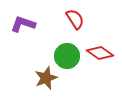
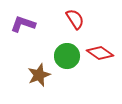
brown star: moved 7 px left, 3 px up
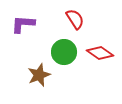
purple L-shape: rotated 15 degrees counterclockwise
green circle: moved 3 px left, 4 px up
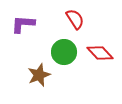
red diamond: rotated 12 degrees clockwise
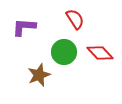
purple L-shape: moved 1 px right, 3 px down
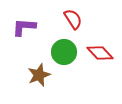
red semicircle: moved 2 px left
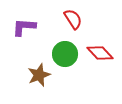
green circle: moved 1 px right, 2 px down
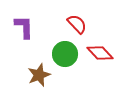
red semicircle: moved 4 px right, 5 px down; rotated 10 degrees counterclockwise
purple L-shape: rotated 85 degrees clockwise
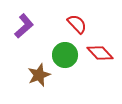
purple L-shape: moved 1 px up; rotated 50 degrees clockwise
green circle: moved 1 px down
